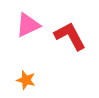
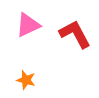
red L-shape: moved 5 px right, 2 px up
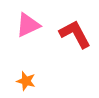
orange star: moved 1 px down
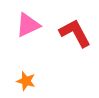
red L-shape: moved 1 px up
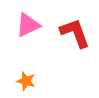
red L-shape: rotated 8 degrees clockwise
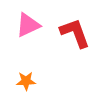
orange star: rotated 18 degrees counterclockwise
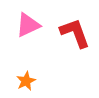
orange star: rotated 24 degrees counterclockwise
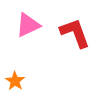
orange star: moved 11 px left; rotated 12 degrees counterclockwise
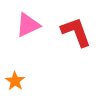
red L-shape: moved 1 px right, 1 px up
